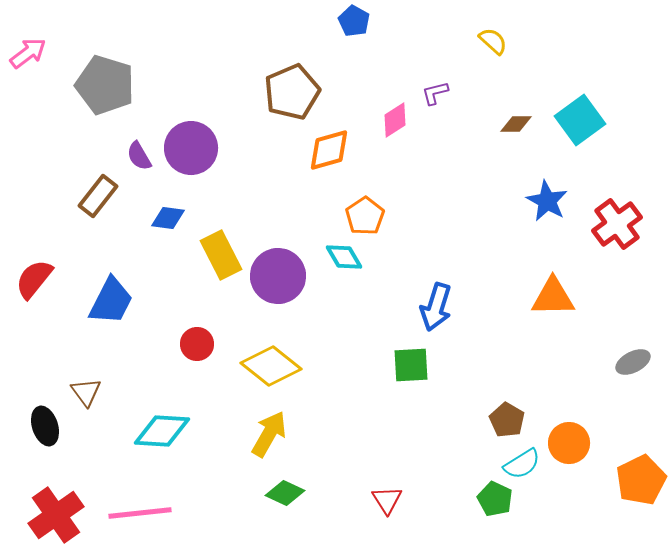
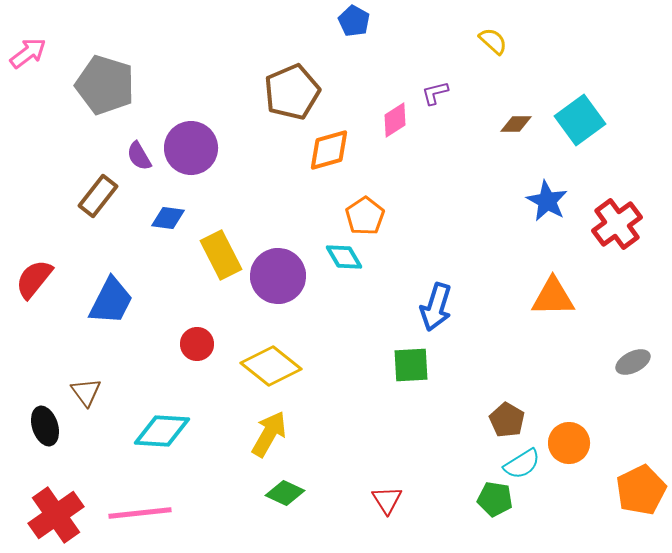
orange pentagon at (641, 480): moved 10 px down
green pentagon at (495, 499): rotated 16 degrees counterclockwise
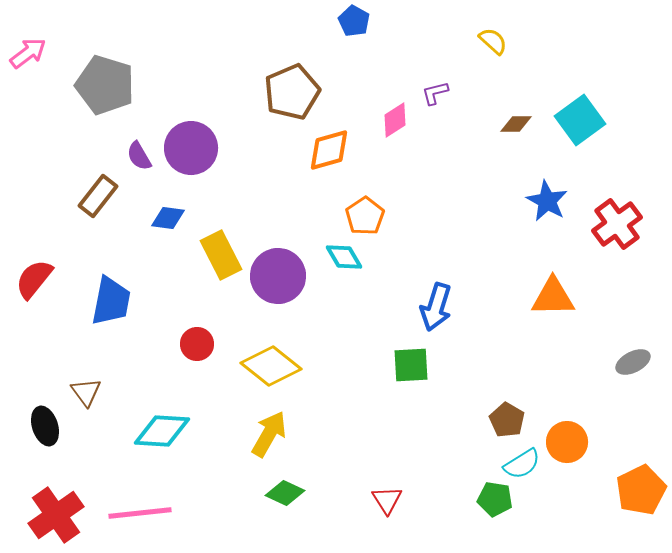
blue trapezoid at (111, 301): rotated 16 degrees counterclockwise
orange circle at (569, 443): moved 2 px left, 1 px up
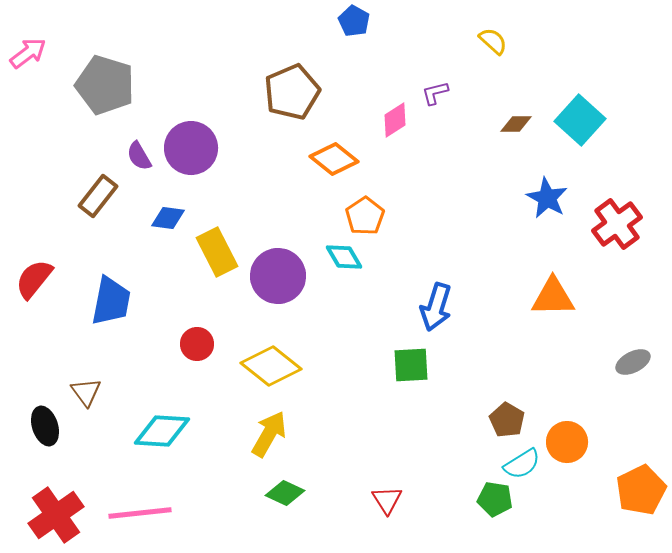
cyan square at (580, 120): rotated 12 degrees counterclockwise
orange diamond at (329, 150): moved 5 px right, 9 px down; rotated 54 degrees clockwise
blue star at (547, 201): moved 3 px up
yellow rectangle at (221, 255): moved 4 px left, 3 px up
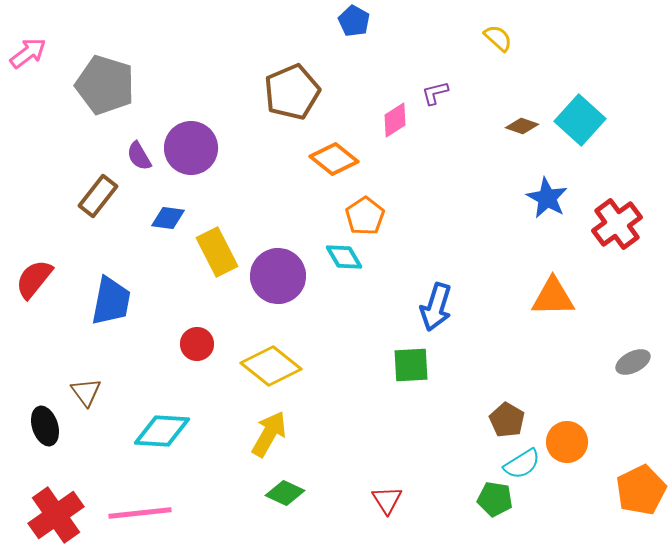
yellow semicircle at (493, 41): moved 5 px right, 3 px up
brown diamond at (516, 124): moved 6 px right, 2 px down; rotated 20 degrees clockwise
